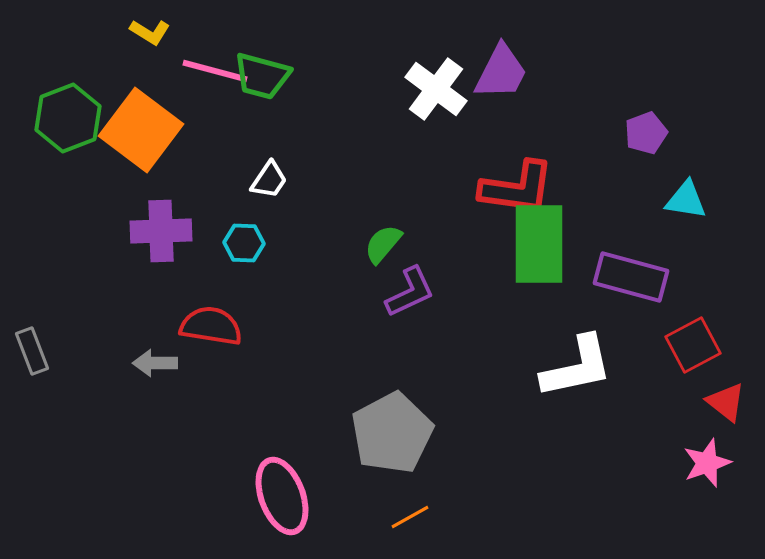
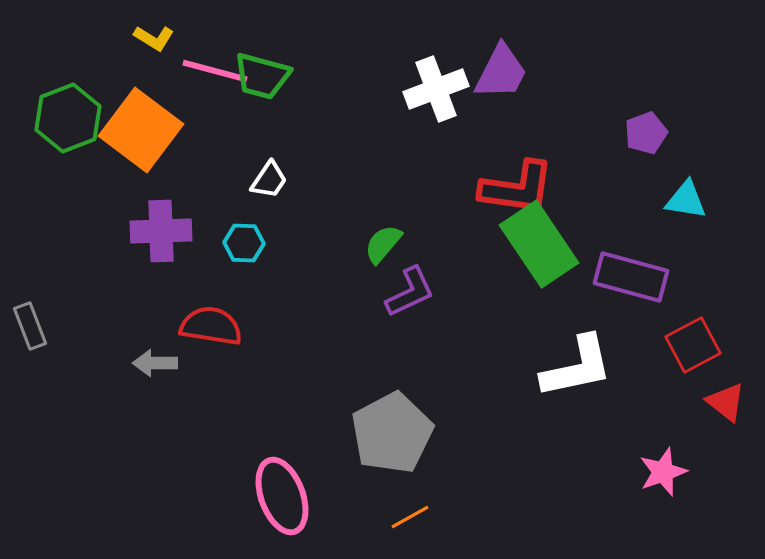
yellow L-shape: moved 4 px right, 6 px down
white cross: rotated 32 degrees clockwise
green rectangle: rotated 34 degrees counterclockwise
gray rectangle: moved 2 px left, 25 px up
pink star: moved 44 px left, 9 px down
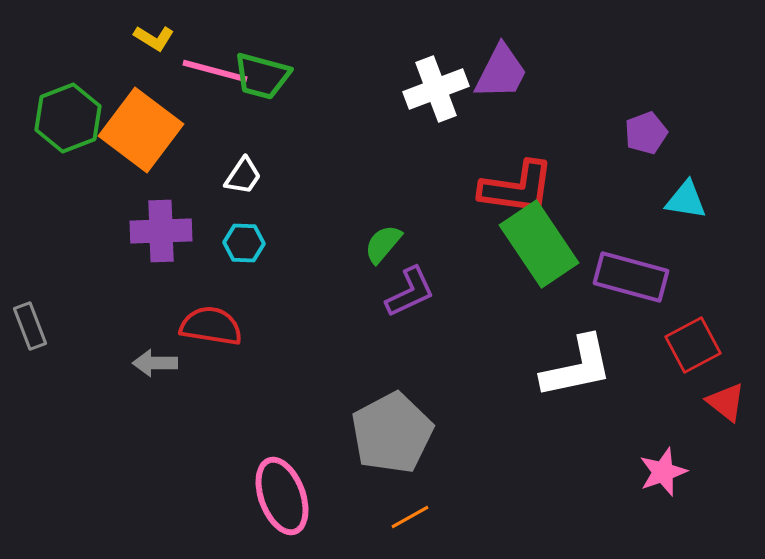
white trapezoid: moved 26 px left, 4 px up
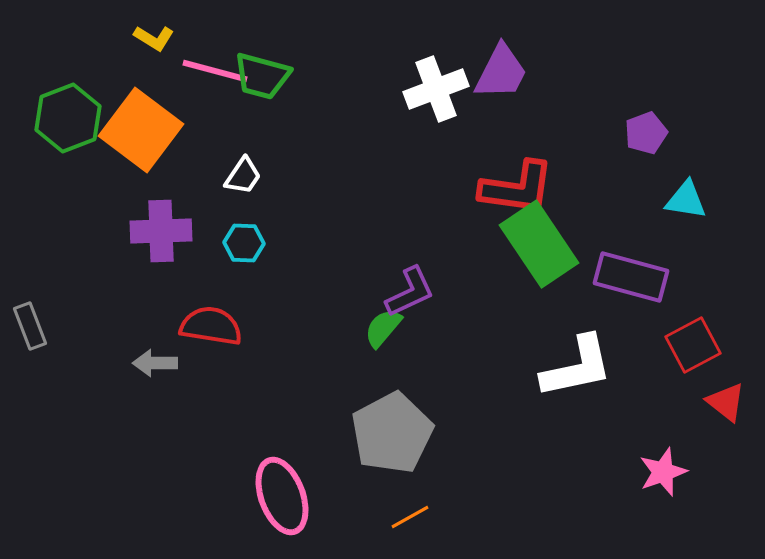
green semicircle: moved 84 px down
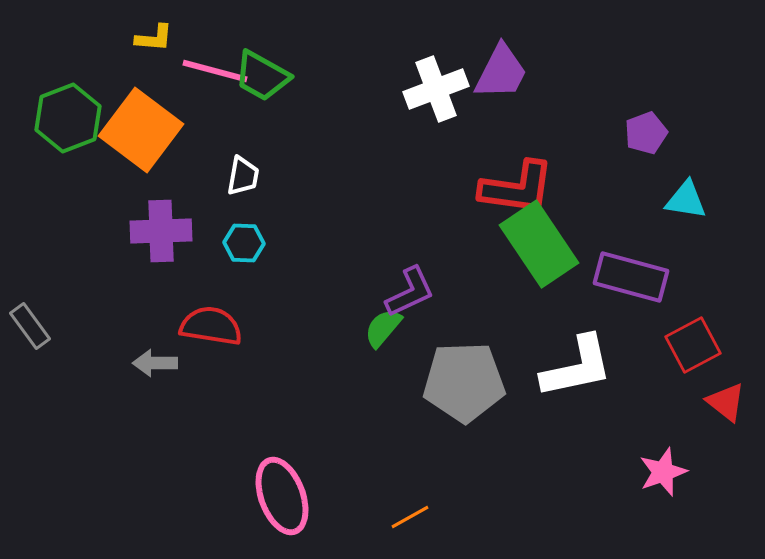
yellow L-shape: rotated 27 degrees counterclockwise
green trapezoid: rotated 14 degrees clockwise
white trapezoid: rotated 24 degrees counterclockwise
gray rectangle: rotated 15 degrees counterclockwise
gray pentagon: moved 72 px right, 51 px up; rotated 26 degrees clockwise
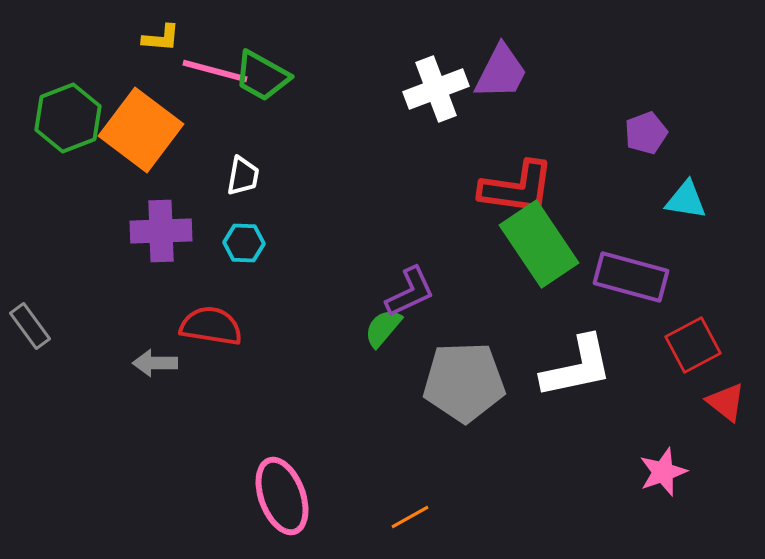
yellow L-shape: moved 7 px right
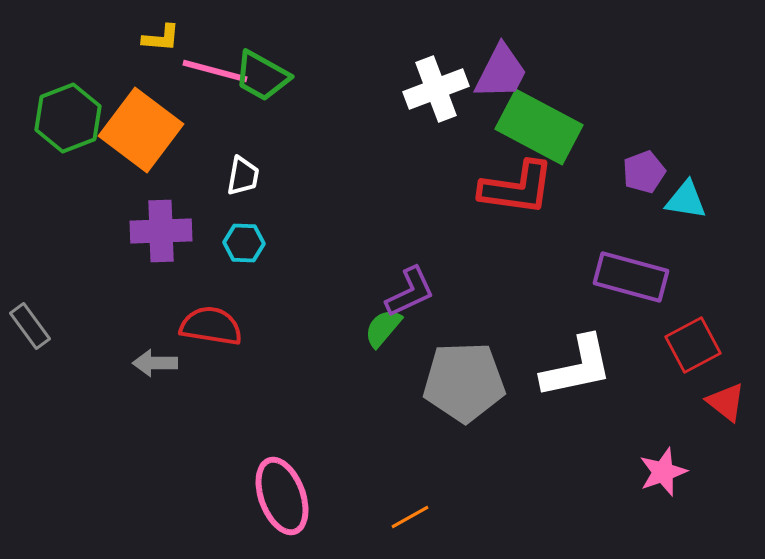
purple pentagon: moved 2 px left, 39 px down
green rectangle: moved 117 px up; rotated 28 degrees counterclockwise
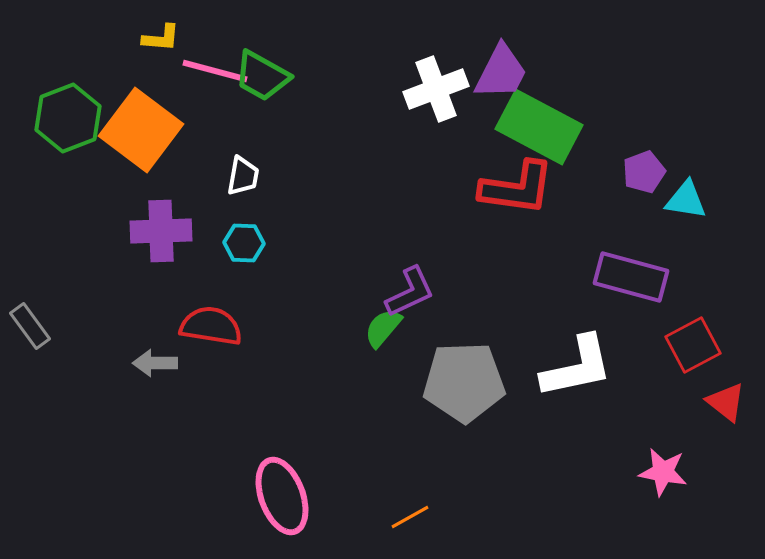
pink star: rotated 30 degrees clockwise
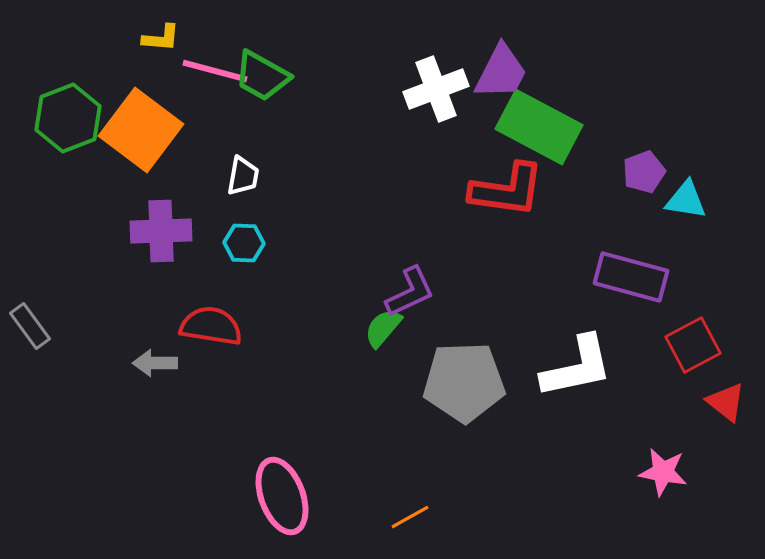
red L-shape: moved 10 px left, 2 px down
